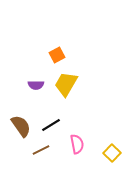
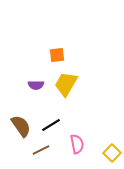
orange square: rotated 21 degrees clockwise
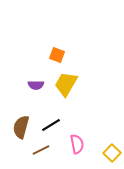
orange square: rotated 28 degrees clockwise
brown semicircle: moved 1 px down; rotated 130 degrees counterclockwise
